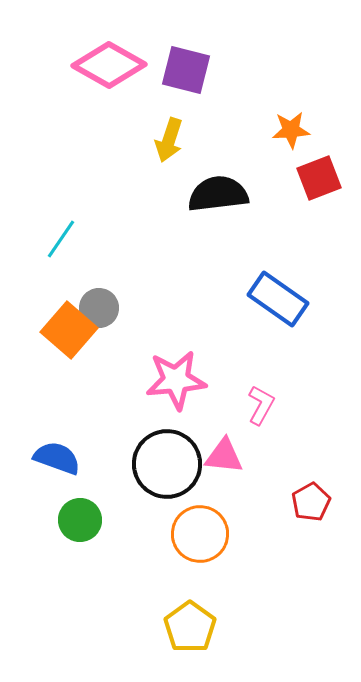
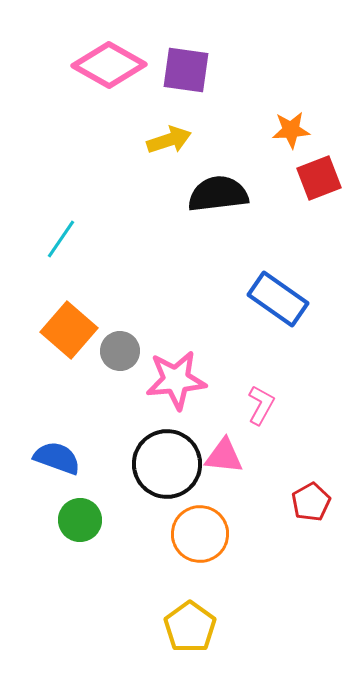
purple square: rotated 6 degrees counterclockwise
yellow arrow: rotated 126 degrees counterclockwise
gray circle: moved 21 px right, 43 px down
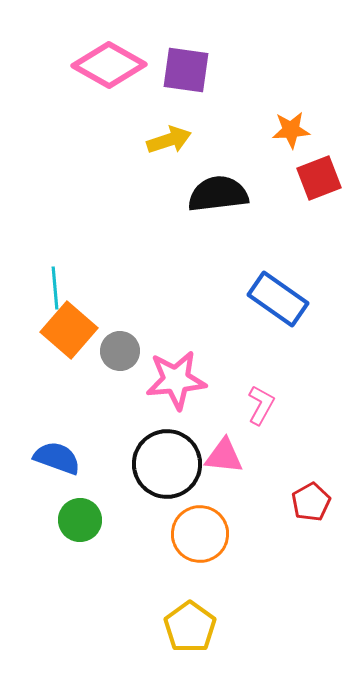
cyan line: moved 6 px left, 49 px down; rotated 39 degrees counterclockwise
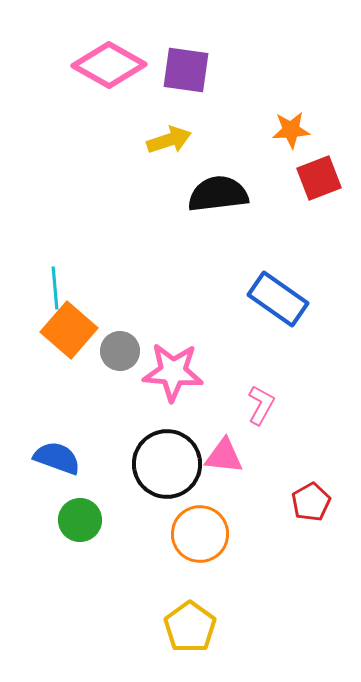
pink star: moved 3 px left, 8 px up; rotated 10 degrees clockwise
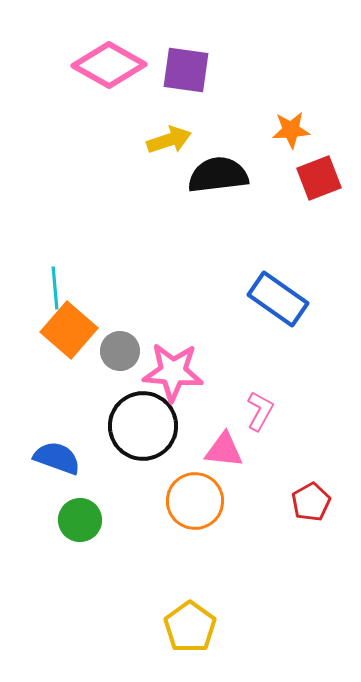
black semicircle: moved 19 px up
pink L-shape: moved 1 px left, 6 px down
pink triangle: moved 6 px up
black circle: moved 24 px left, 38 px up
orange circle: moved 5 px left, 33 px up
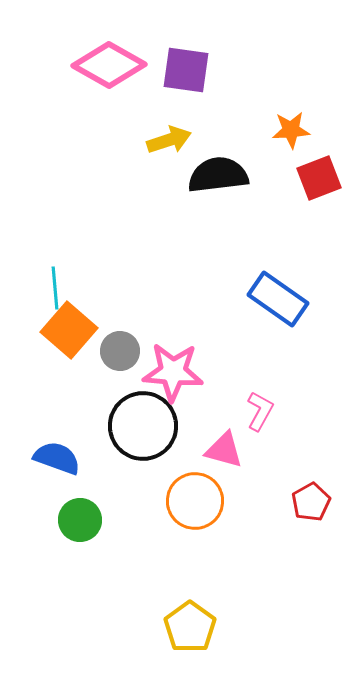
pink triangle: rotated 9 degrees clockwise
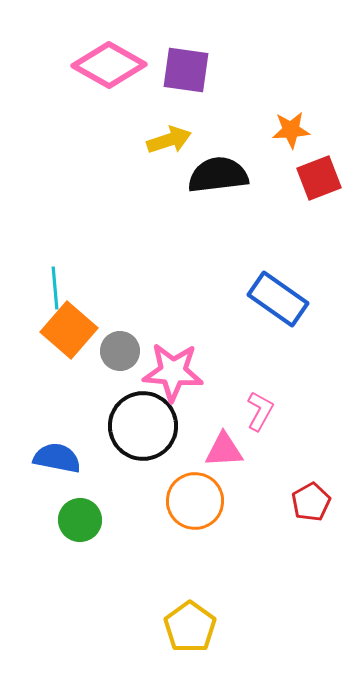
pink triangle: rotated 18 degrees counterclockwise
blue semicircle: rotated 9 degrees counterclockwise
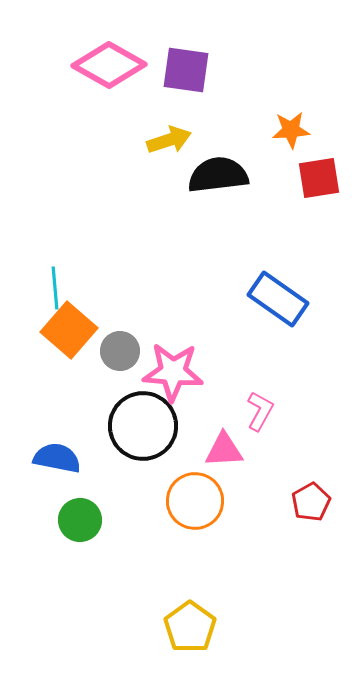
red square: rotated 12 degrees clockwise
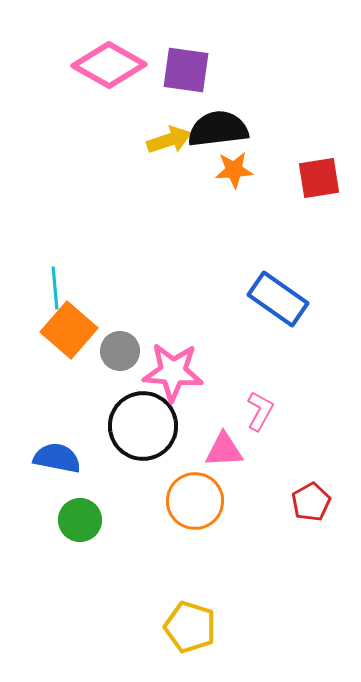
orange star: moved 57 px left, 40 px down
black semicircle: moved 46 px up
yellow pentagon: rotated 18 degrees counterclockwise
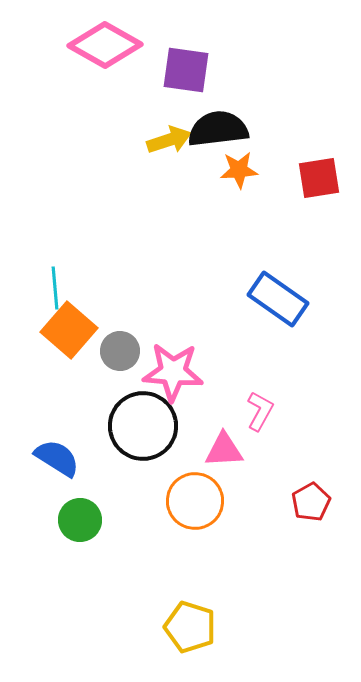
pink diamond: moved 4 px left, 20 px up
orange star: moved 5 px right
blue semicircle: rotated 21 degrees clockwise
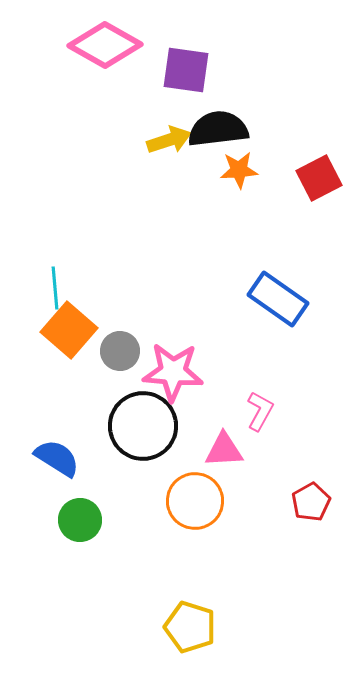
red square: rotated 18 degrees counterclockwise
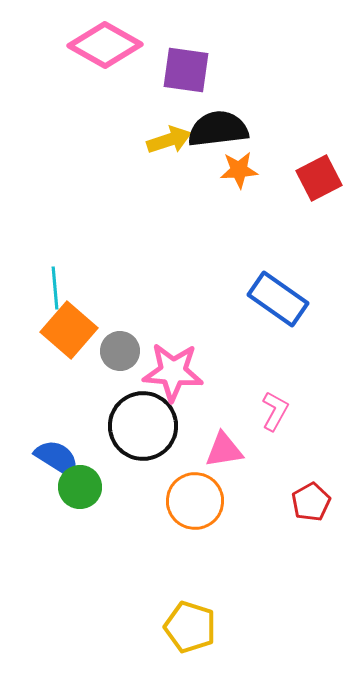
pink L-shape: moved 15 px right
pink triangle: rotated 6 degrees counterclockwise
green circle: moved 33 px up
